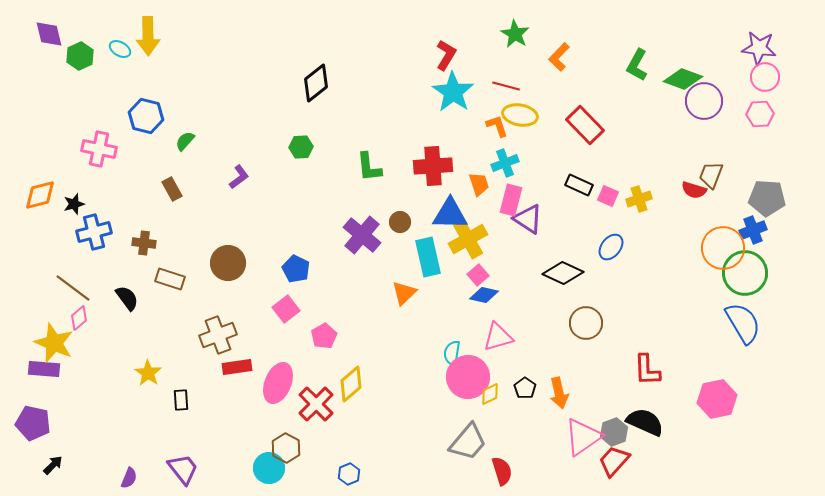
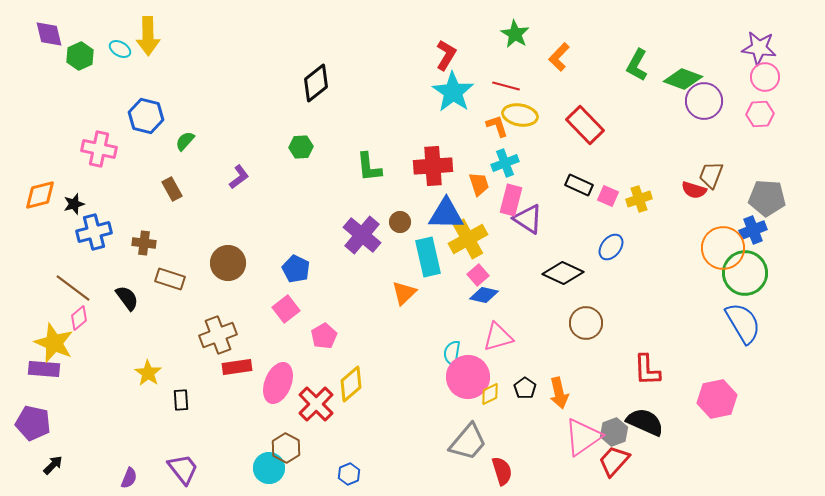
blue triangle at (450, 214): moved 4 px left
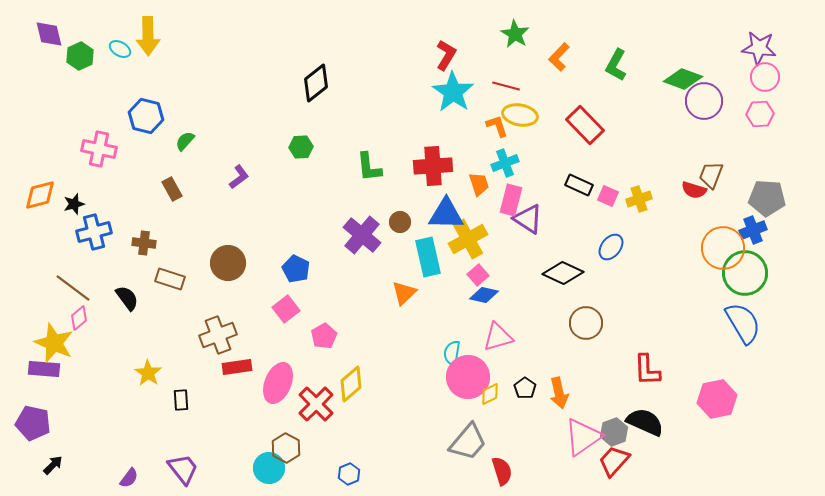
green L-shape at (637, 65): moved 21 px left
purple semicircle at (129, 478): rotated 15 degrees clockwise
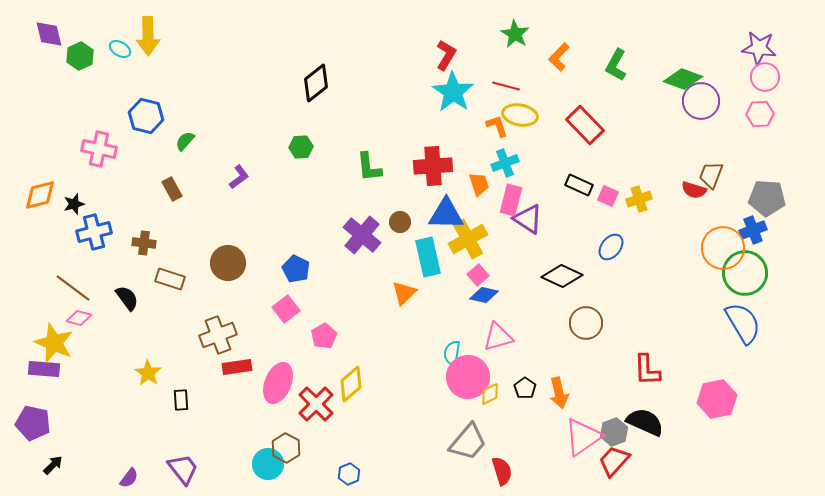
purple circle at (704, 101): moved 3 px left
black diamond at (563, 273): moved 1 px left, 3 px down
pink diamond at (79, 318): rotated 55 degrees clockwise
cyan circle at (269, 468): moved 1 px left, 4 px up
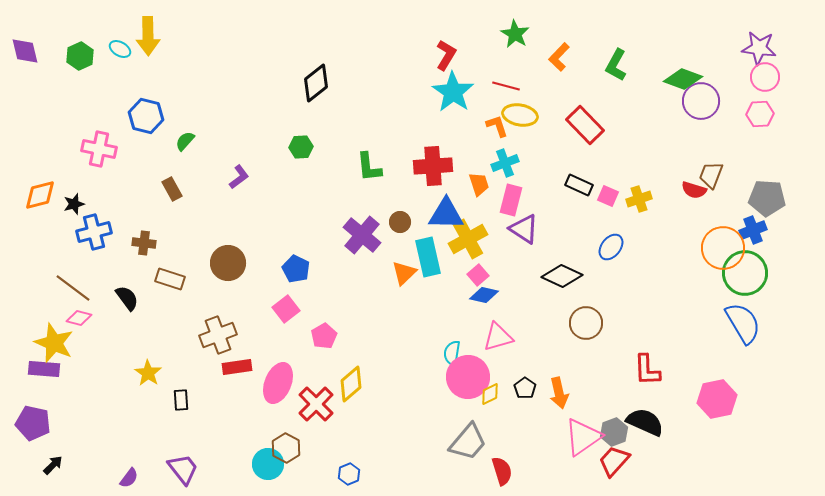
purple diamond at (49, 34): moved 24 px left, 17 px down
purple triangle at (528, 219): moved 4 px left, 10 px down
orange triangle at (404, 293): moved 20 px up
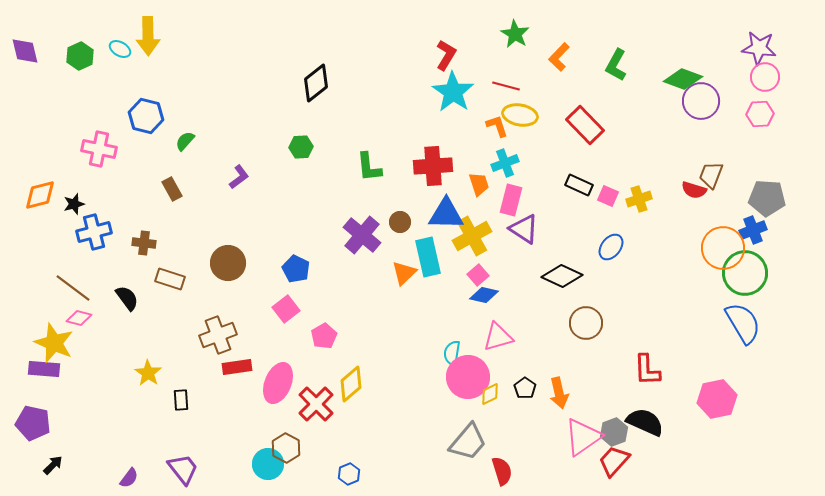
yellow cross at (468, 239): moved 4 px right, 3 px up
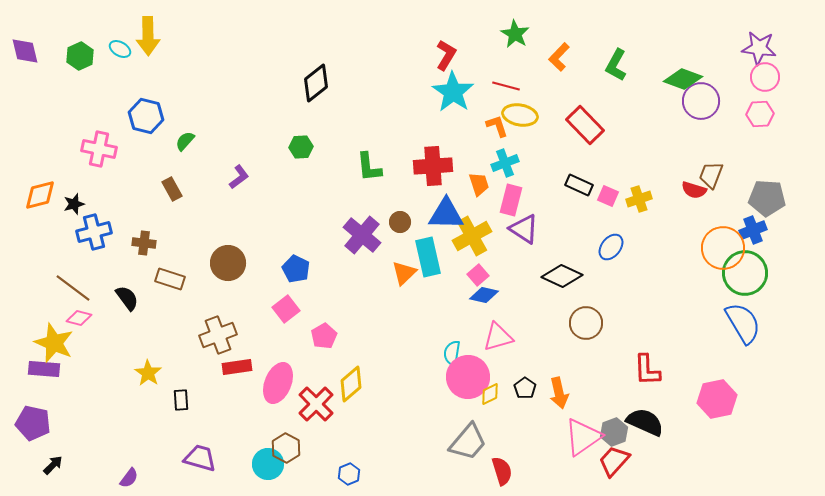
purple trapezoid at (183, 469): moved 17 px right, 11 px up; rotated 36 degrees counterclockwise
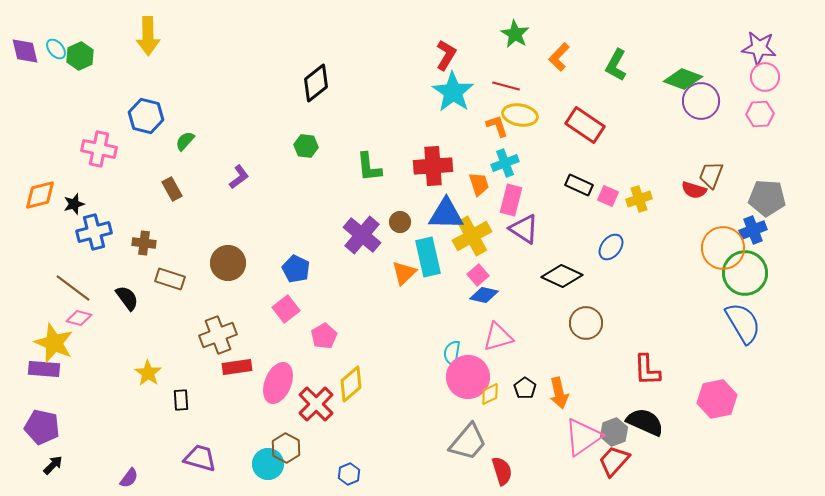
cyan ellipse at (120, 49): moved 64 px left; rotated 20 degrees clockwise
red rectangle at (585, 125): rotated 12 degrees counterclockwise
green hexagon at (301, 147): moved 5 px right, 1 px up; rotated 10 degrees clockwise
purple pentagon at (33, 423): moved 9 px right, 4 px down
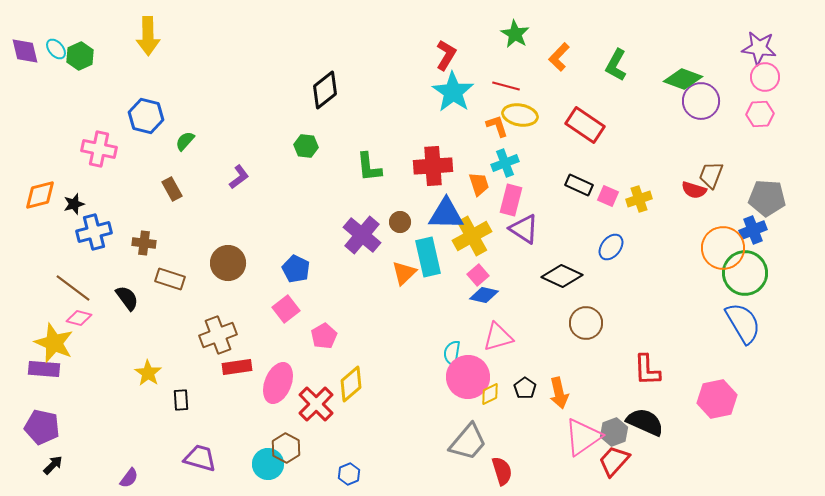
black diamond at (316, 83): moved 9 px right, 7 px down
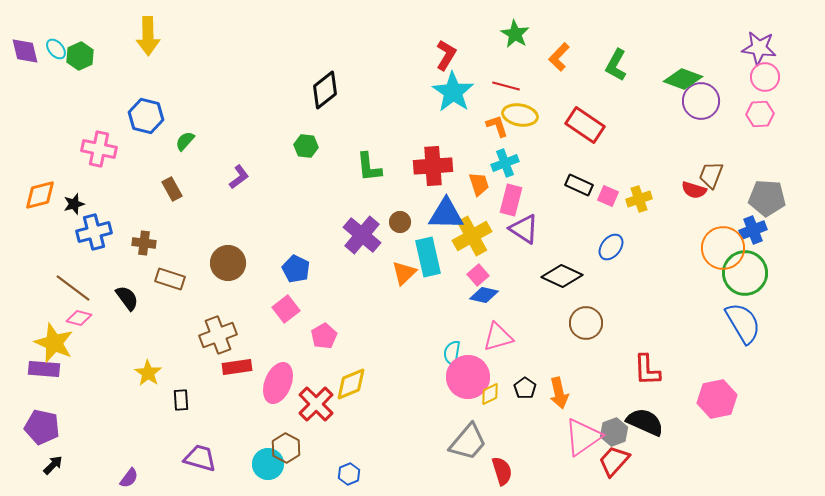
yellow diamond at (351, 384): rotated 18 degrees clockwise
